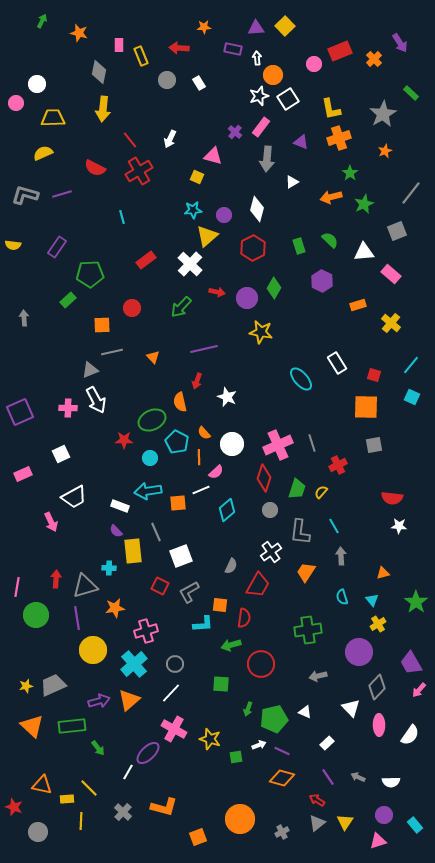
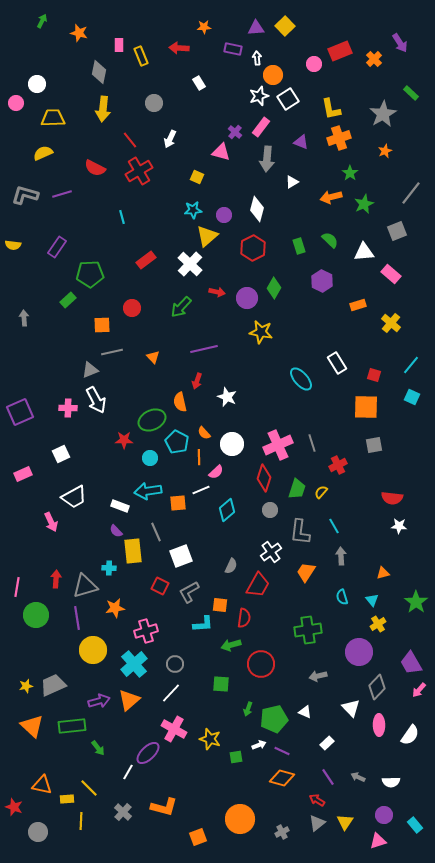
gray circle at (167, 80): moved 13 px left, 23 px down
pink triangle at (213, 156): moved 8 px right, 4 px up
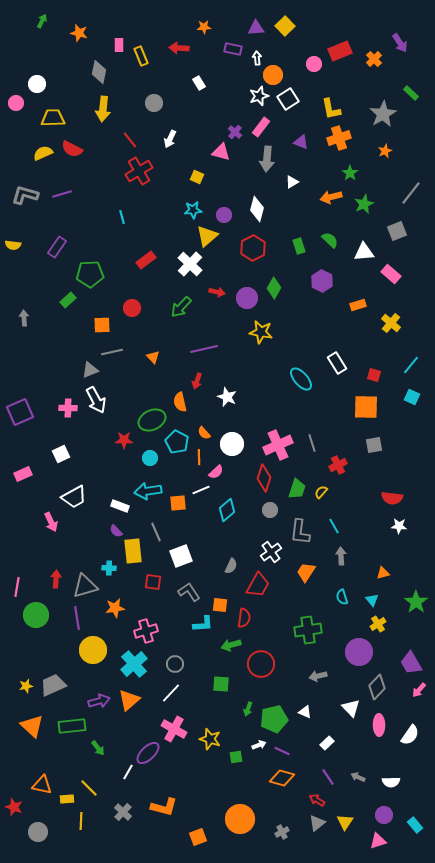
red semicircle at (95, 168): moved 23 px left, 19 px up
red square at (160, 586): moved 7 px left, 4 px up; rotated 18 degrees counterclockwise
gray L-shape at (189, 592): rotated 85 degrees clockwise
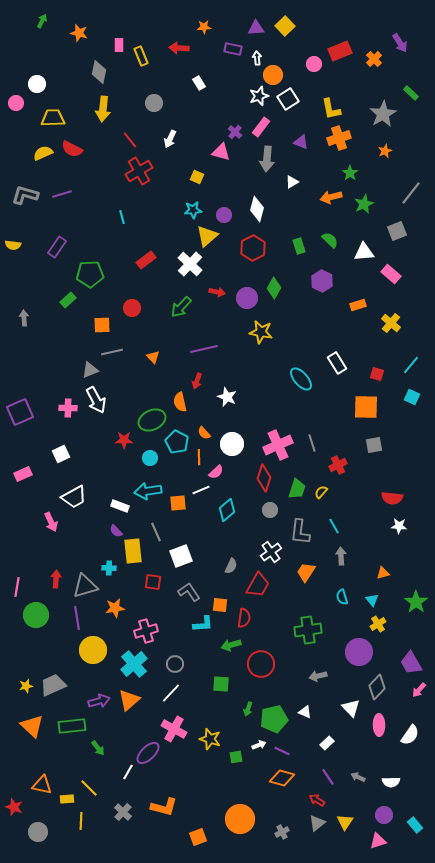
red square at (374, 375): moved 3 px right, 1 px up
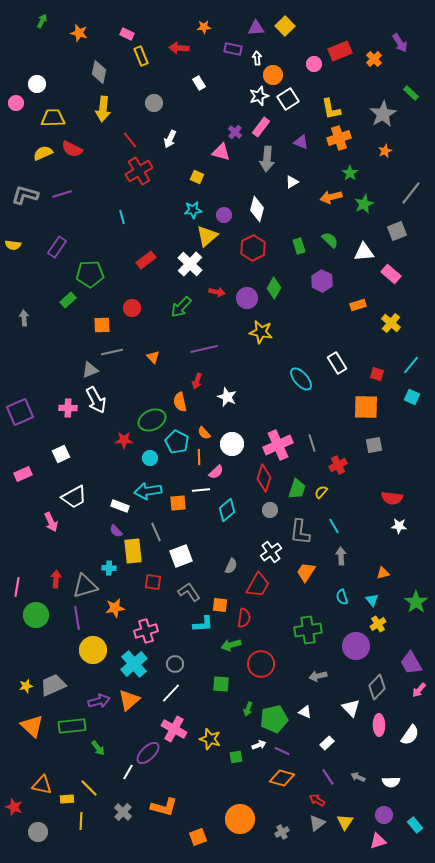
pink rectangle at (119, 45): moved 8 px right, 11 px up; rotated 64 degrees counterclockwise
white line at (201, 490): rotated 18 degrees clockwise
purple circle at (359, 652): moved 3 px left, 6 px up
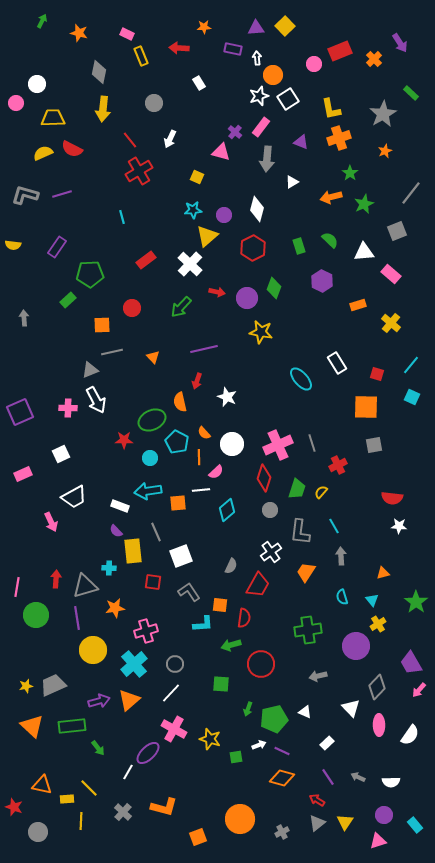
green diamond at (274, 288): rotated 10 degrees counterclockwise
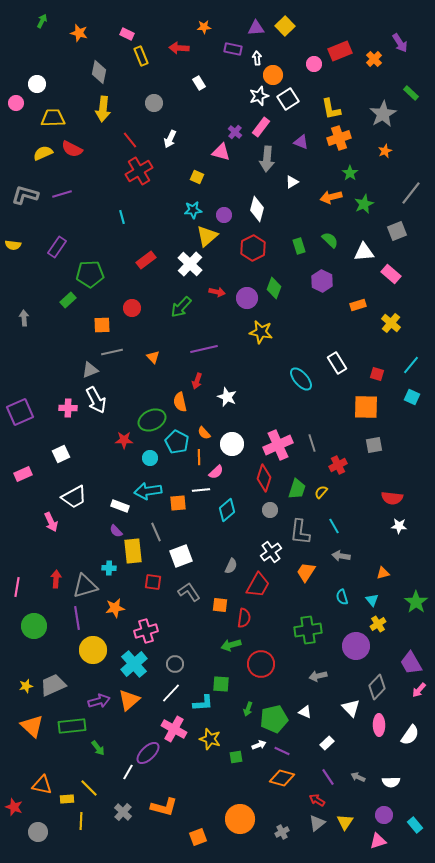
gray arrow at (341, 556): rotated 78 degrees counterclockwise
green circle at (36, 615): moved 2 px left, 11 px down
cyan L-shape at (203, 624): moved 79 px down
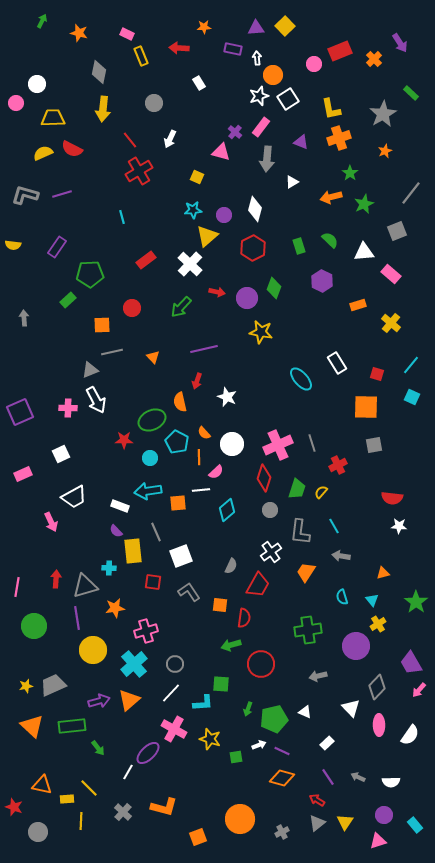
white diamond at (257, 209): moved 2 px left
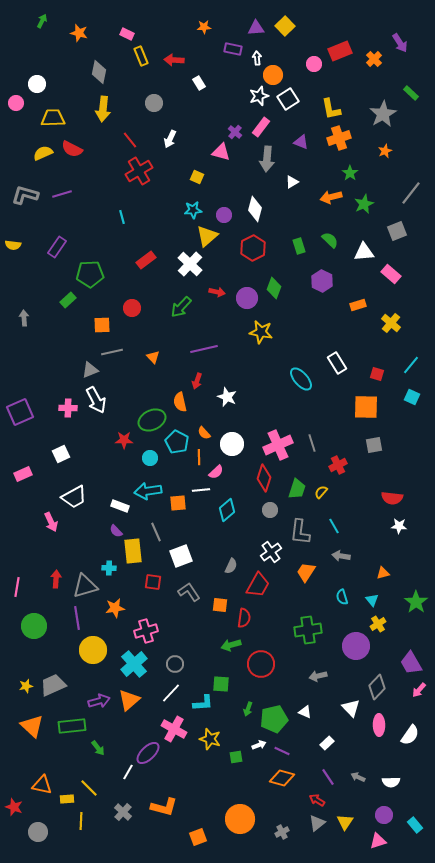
red arrow at (179, 48): moved 5 px left, 12 px down
